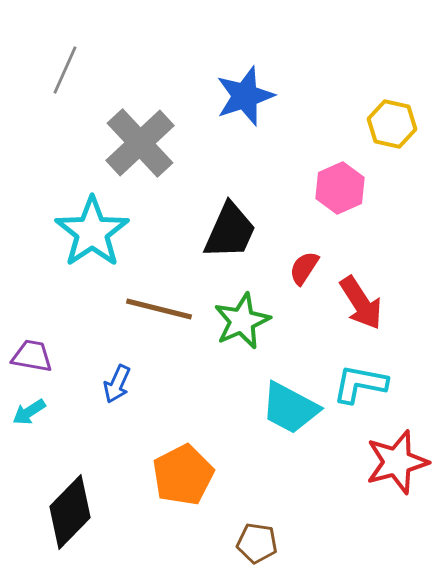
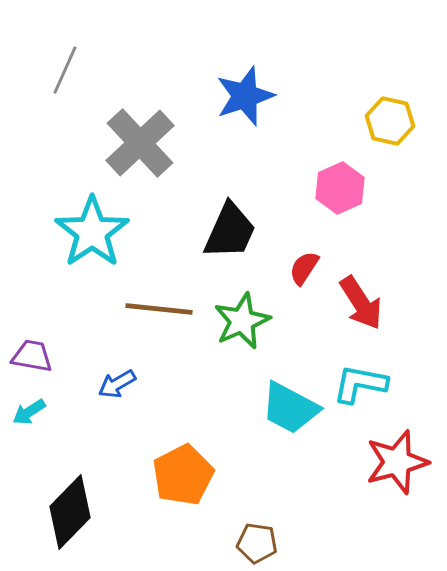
yellow hexagon: moved 2 px left, 3 px up
brown line: rotated 8 degrees counterclockwise
blue arrow: rotated 36 degrees clockwise
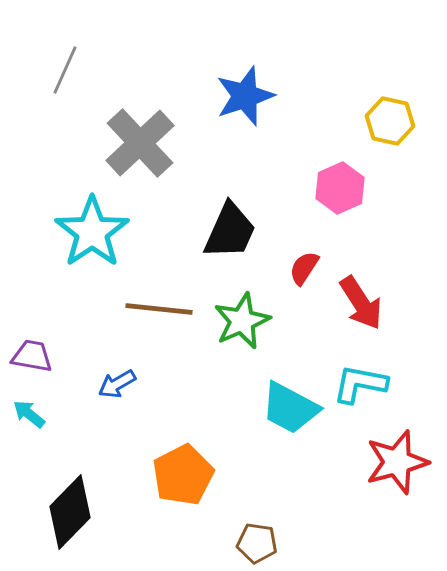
cyan arrow: moved 2 px down; rotated 72 degrees clockwise
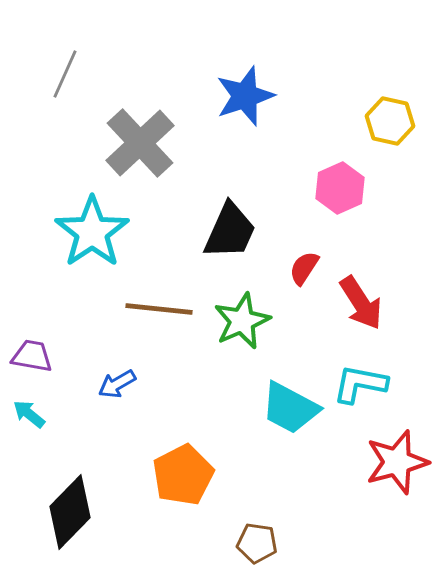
gray line: moved 4 px down
